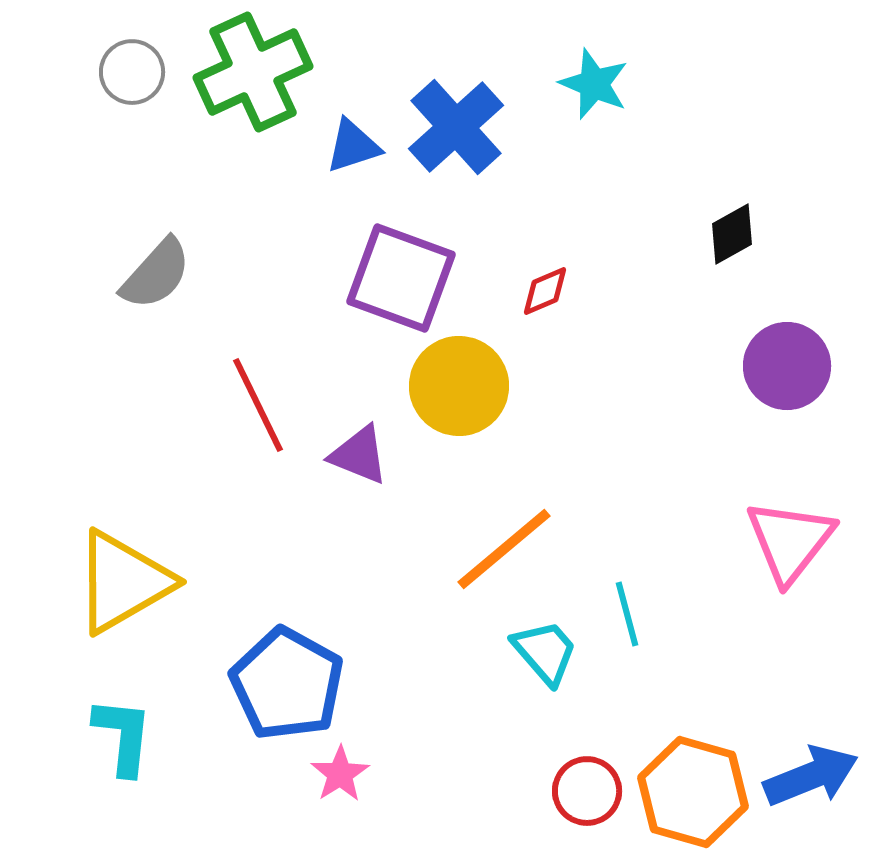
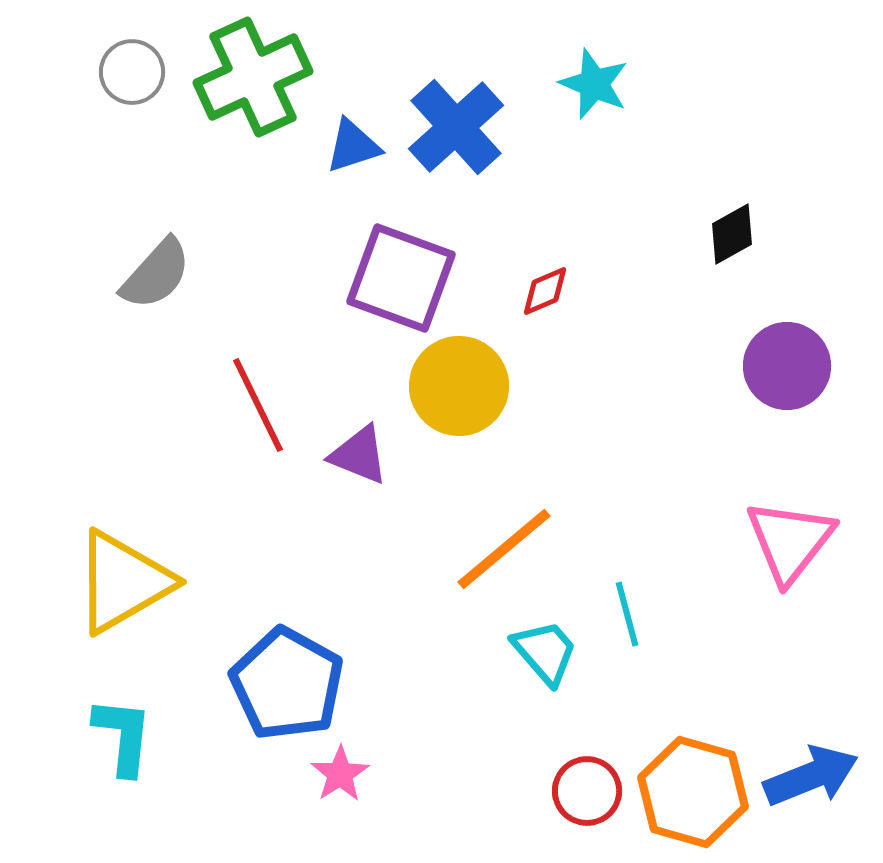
green cross: moved 5 px down
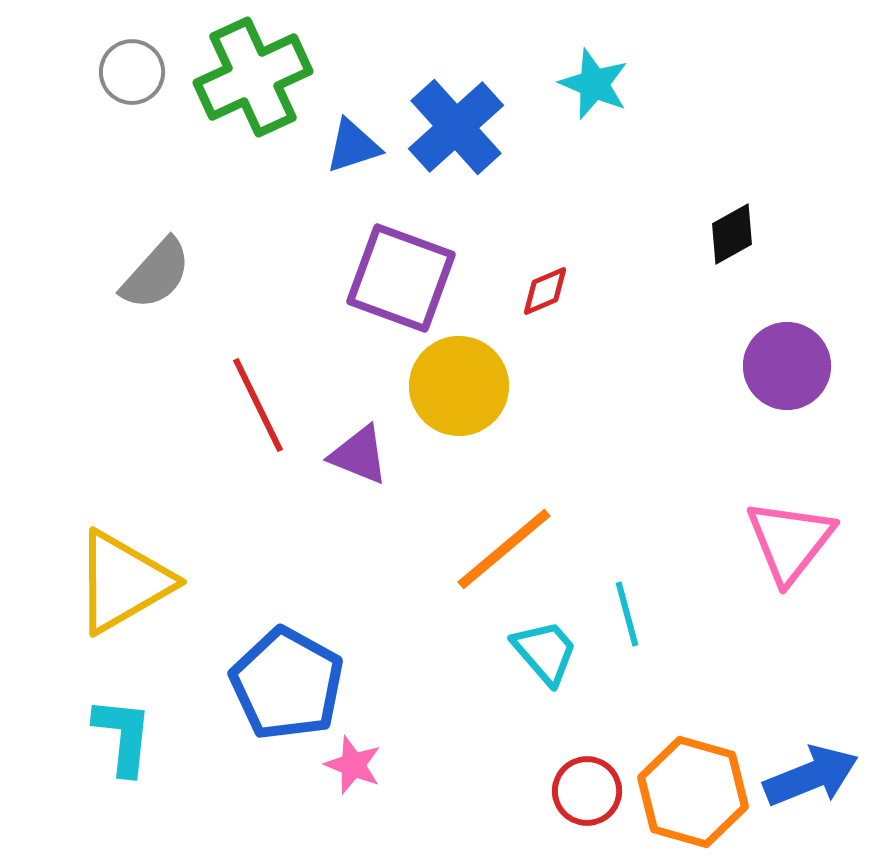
pink star: moved 13 px right, 9 px up; rotated 18 degrees counterclockwise
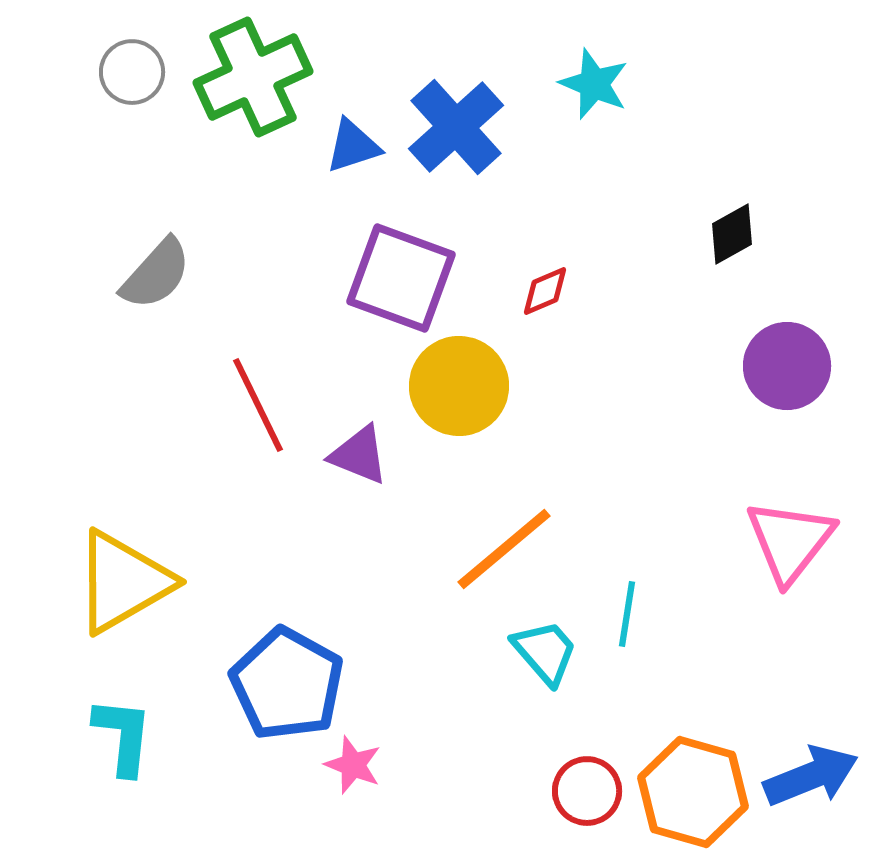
cyan line: rotated 24 degrees clockwise
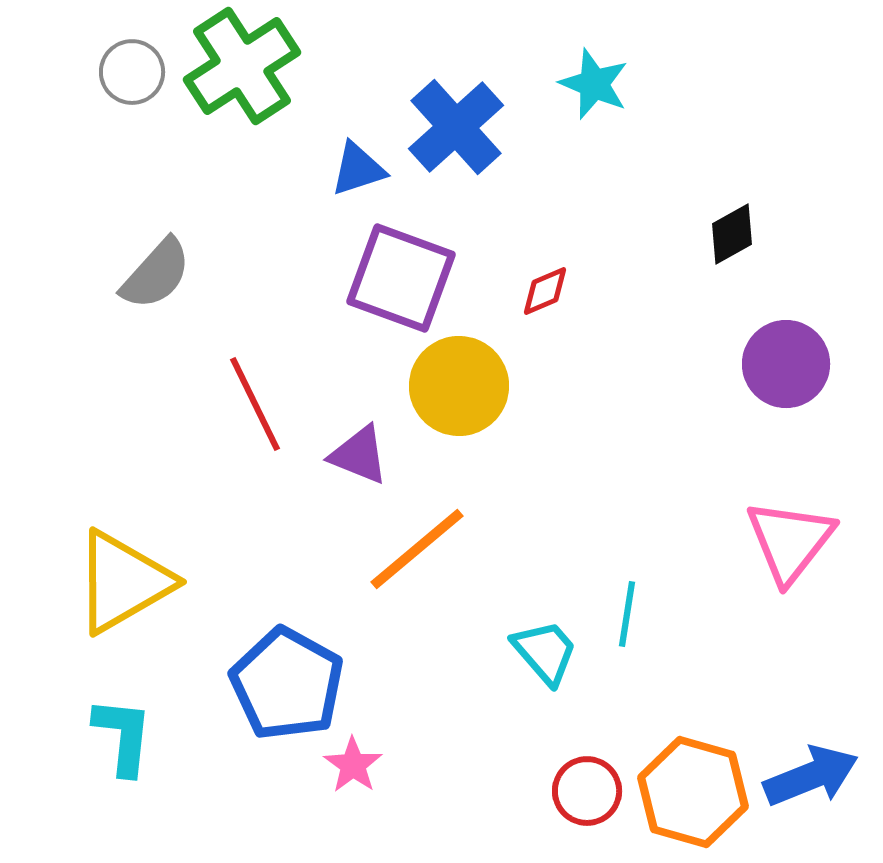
green cross: moved 11 px left, 11 px up; rotated 8 degrees counterclockwise
blue triangle: moved 5 px right, 23 px down
purple circle: moved 1 px left, 2 px up
red line: moved 3 px left, 1 px up
orange line: moved 87 px left
pink star: rotated 14 degrees clockwise
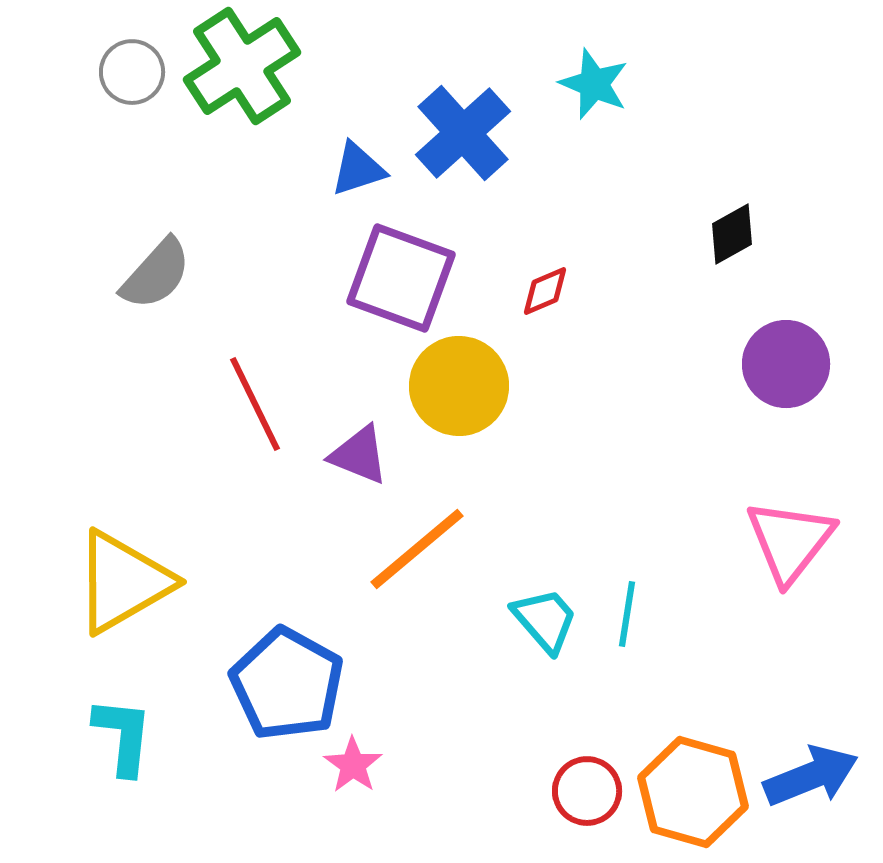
blue cross: moved 7 px right, 6 px down
cyan trapezoid: moved 32 px up
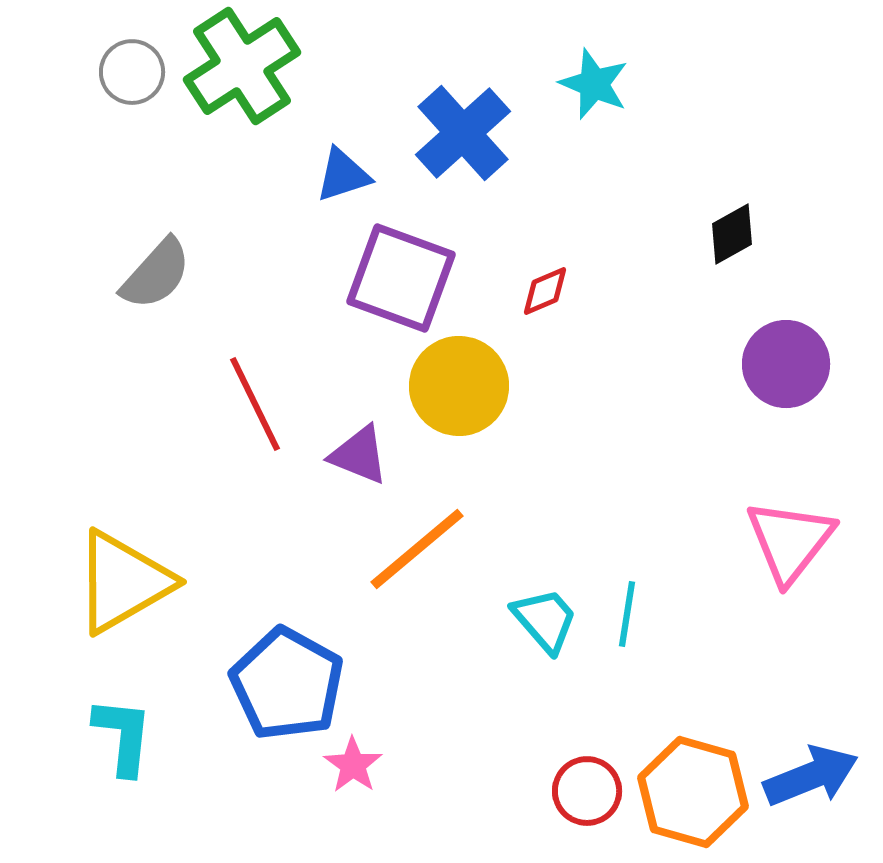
blue triangle: moved 15 px left, 6 px down
